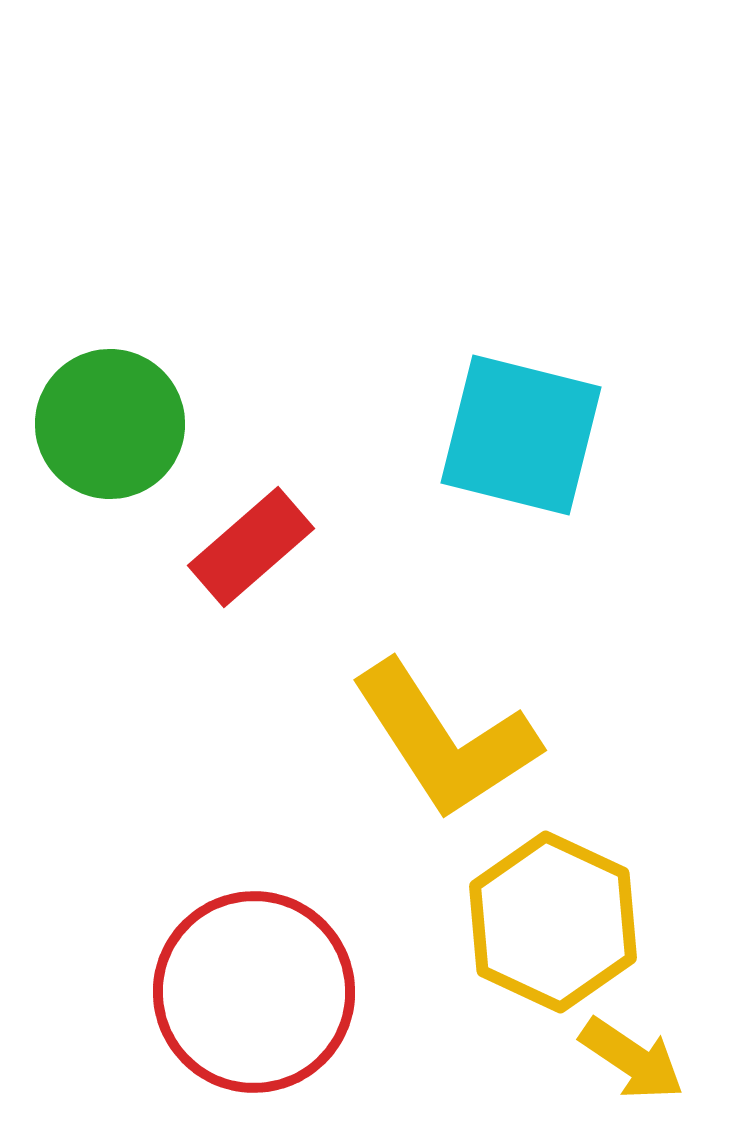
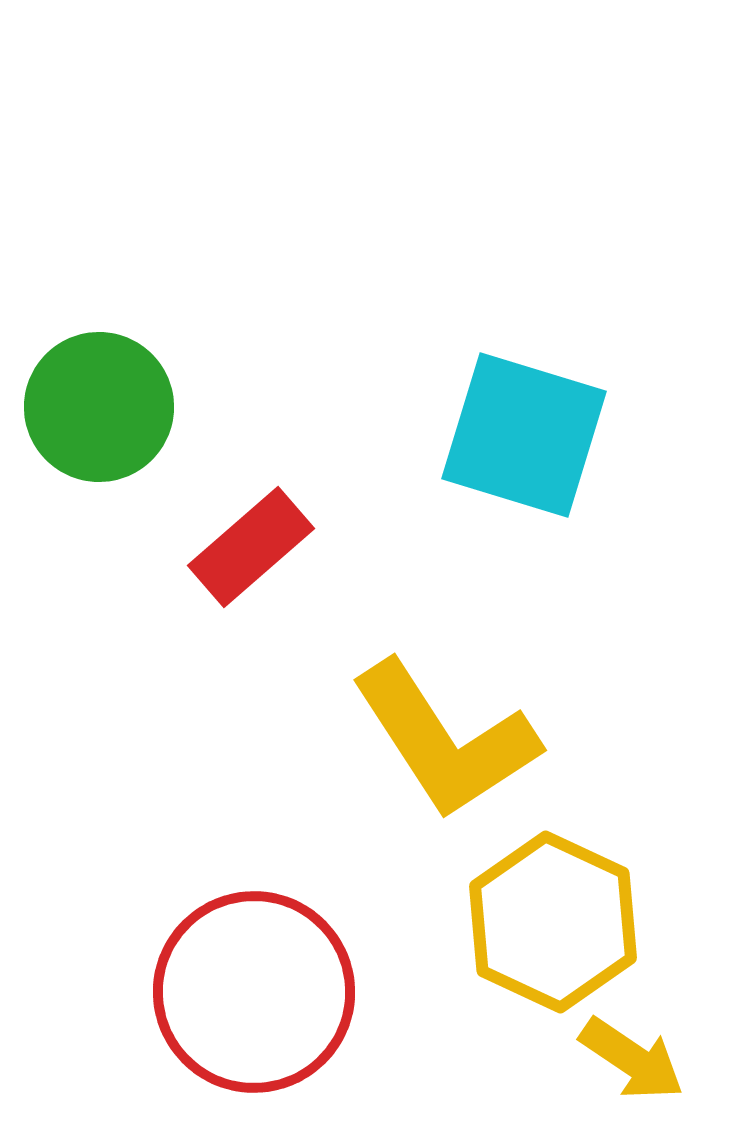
green circle: moved 11 px left, 17 px up
cyan square: moved 3 px right; rotated 3 degrees clockwise
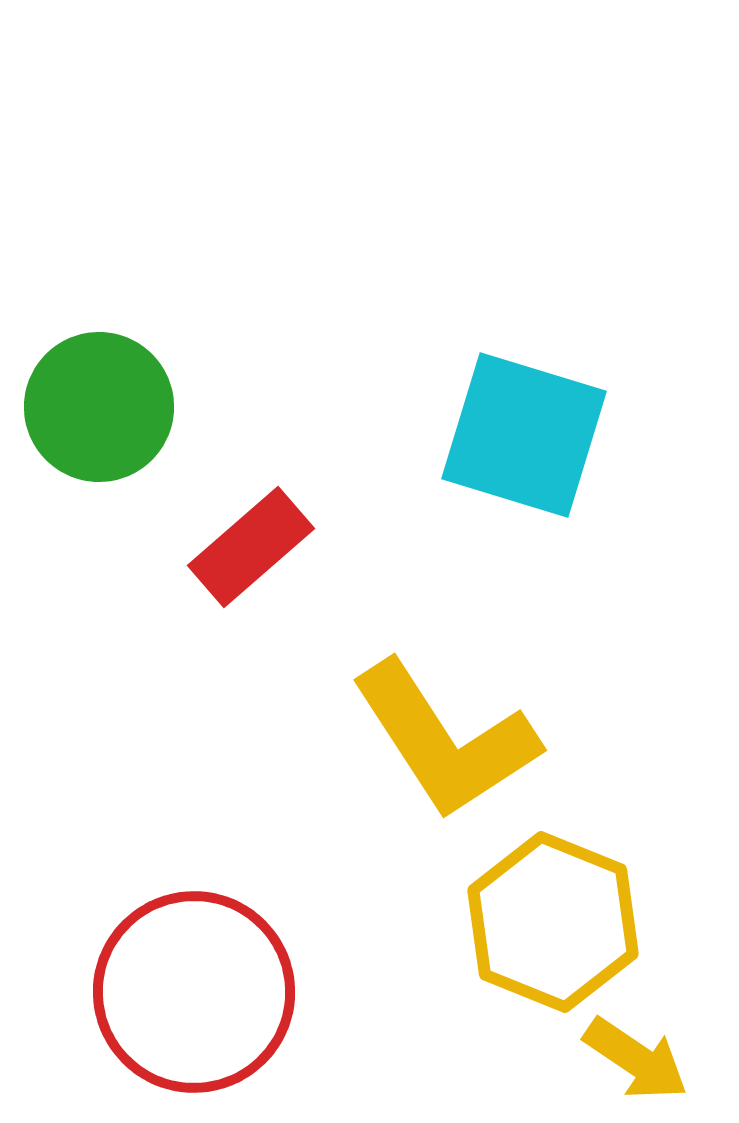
yellow hexagon: rotated 3 degrees counterclockwise
red circle: moved 60 px left
yellow arrow: moved 4 px right
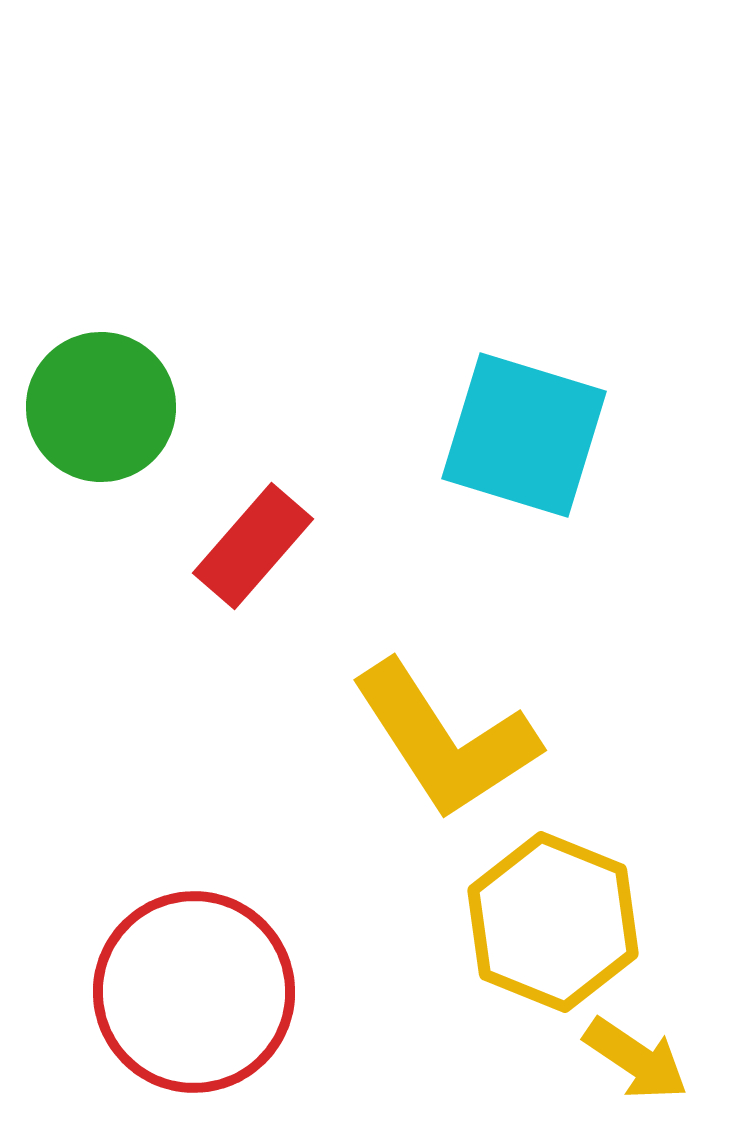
green circle: moved 2 px right
red rectangle: moved 2 px right, 1 px up; rotated 8 degrees counterclockwise
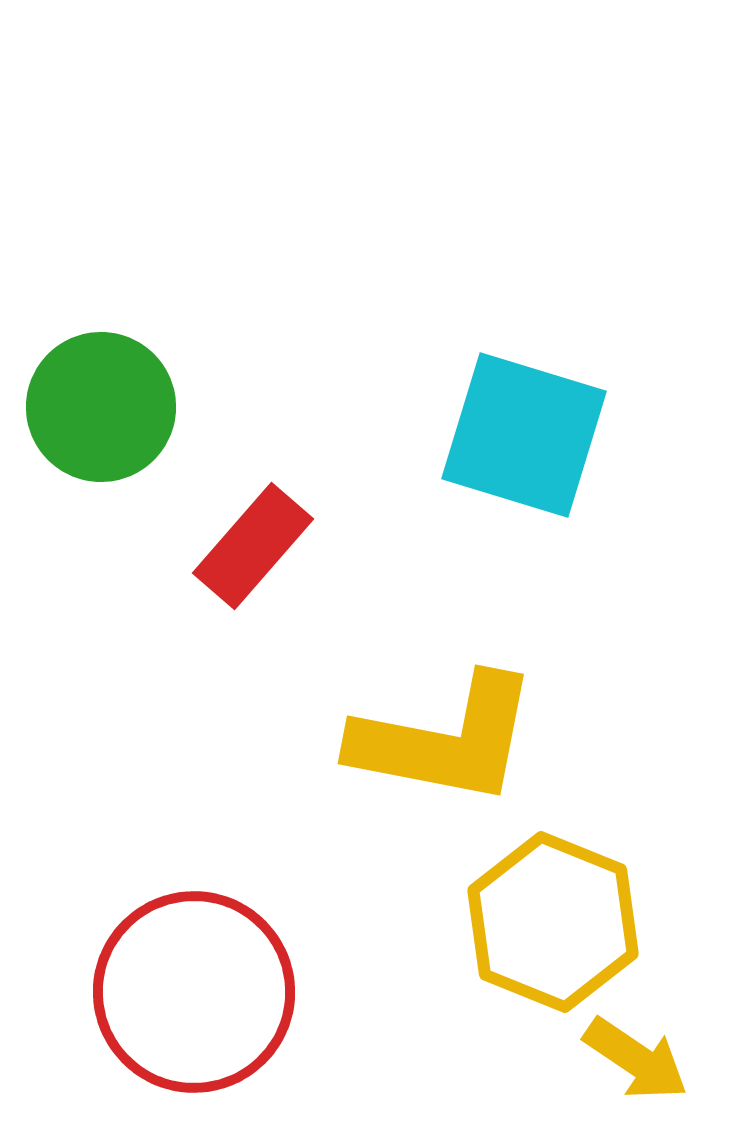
yellow L-shape: rotated 46 degrees counterclockwise
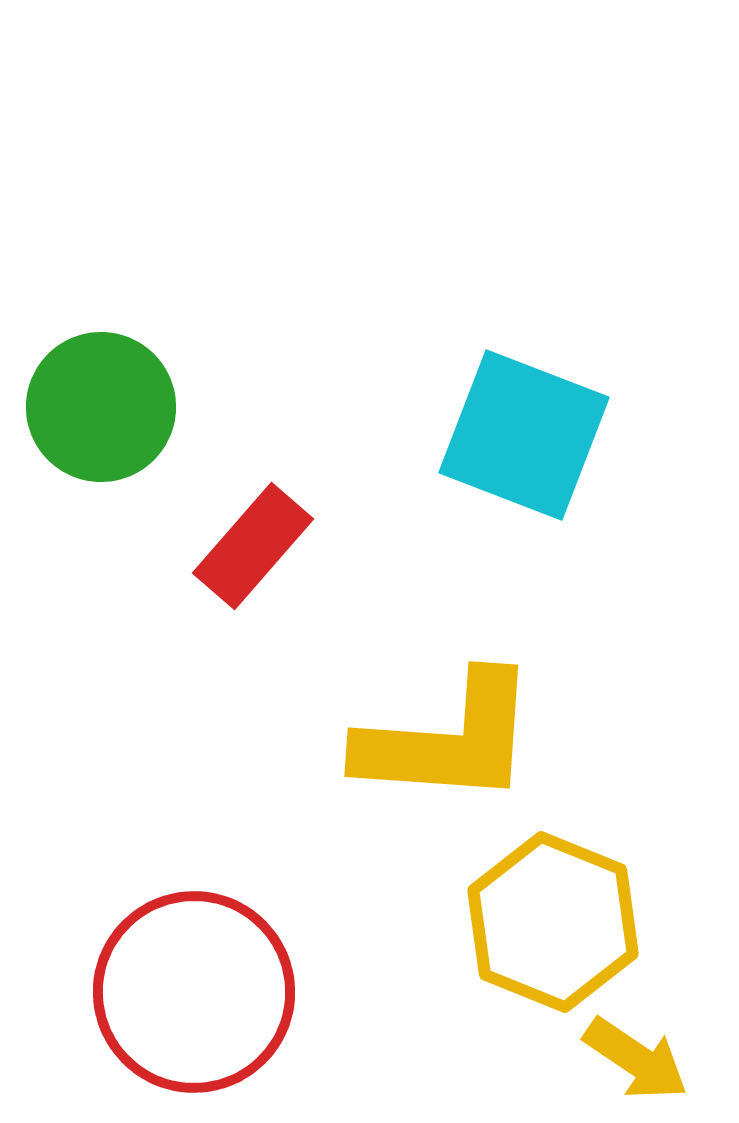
cyan square: rotated 4 degrees clockwise
yellow L-shape: moved 3 px right; rotated 7 degrees counterclockwise
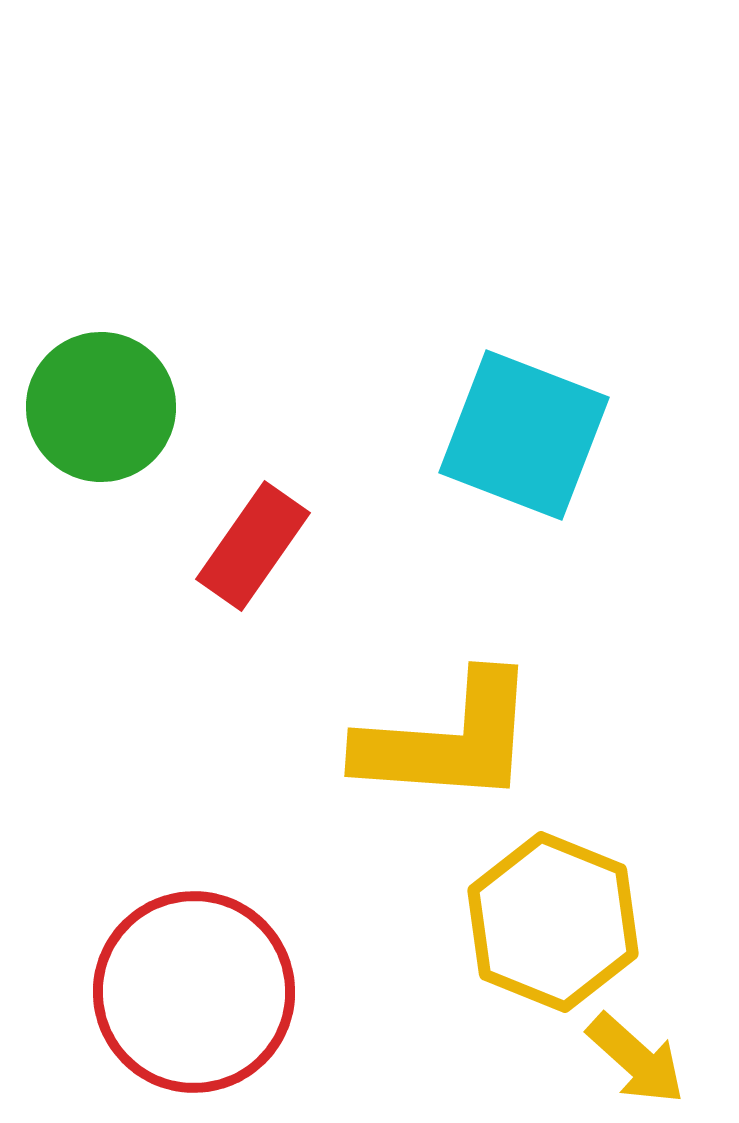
red rectangle: rotated 6 degrees counterclockwise
yellow arrow: rotated 8 degrees clockwise
